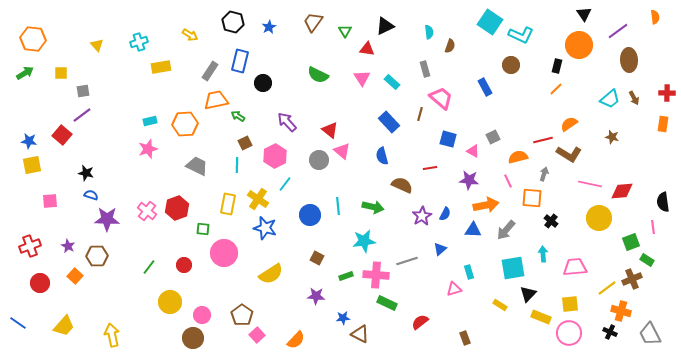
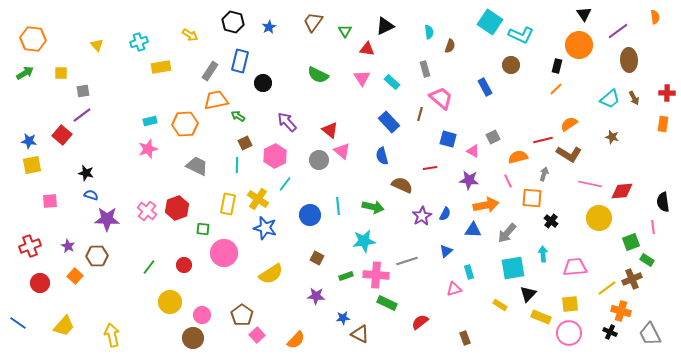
gray arrow at (506, 230): moved 1 px right, 3 px down
blue triangle at (440, 249): moved 6 px right, 2 px down
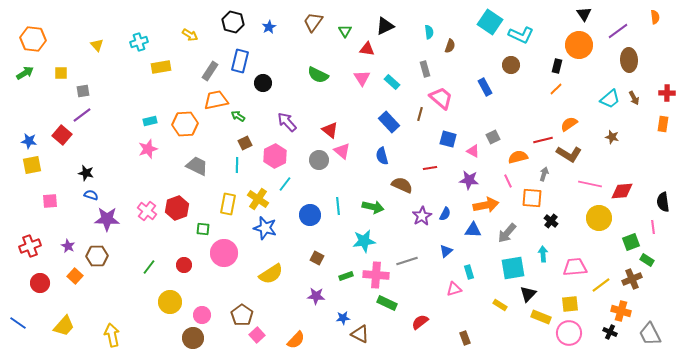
yellow line at (607, 288): moved 6 px left, 3 px up
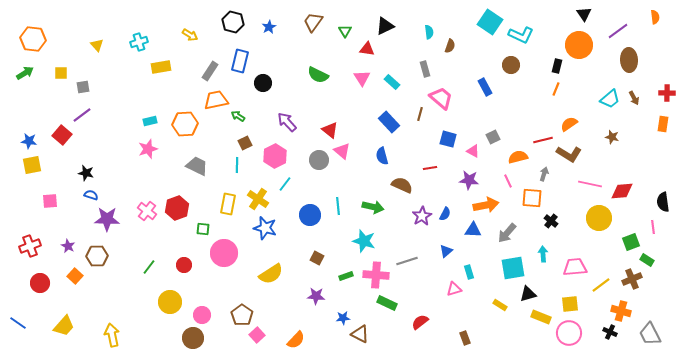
orange line at (556, 89): rotated 24 degrees counterclockwise
gray square at (83, 91): moved 4 px up
cyan star at (364, 241): rotated 25 degrees clockwise
black triangle at (528, 294): rotated 30 degrees clockwise
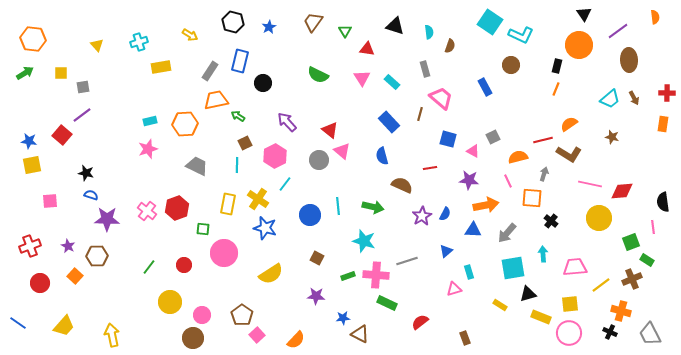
black triangle at (385, 26): moved 10 px right; rotated 42 degrees clockwise
green rectangle at (346, 276): moved 2 px right
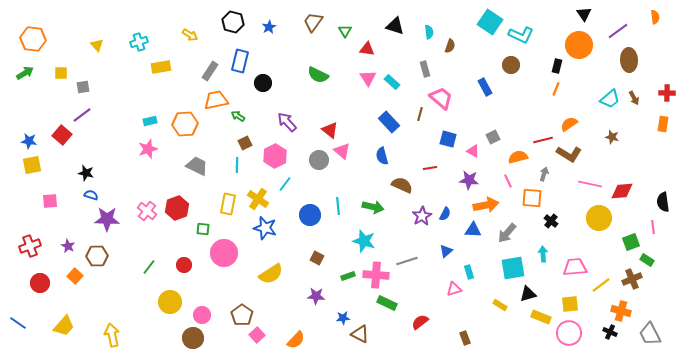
pink triangle at (362, 78): moved 6 px right
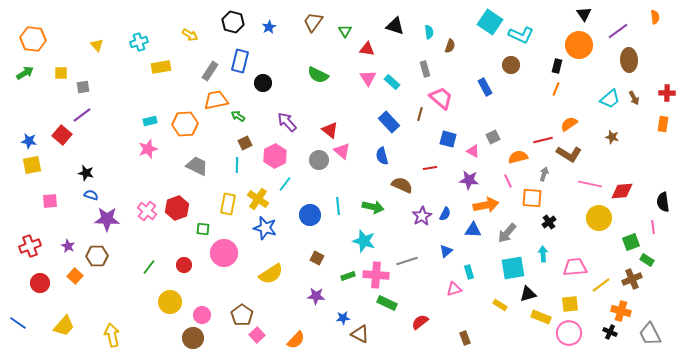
black cross at (551, 221): moved 2 px left, 1 px down; rotated 16 degrees clockwise
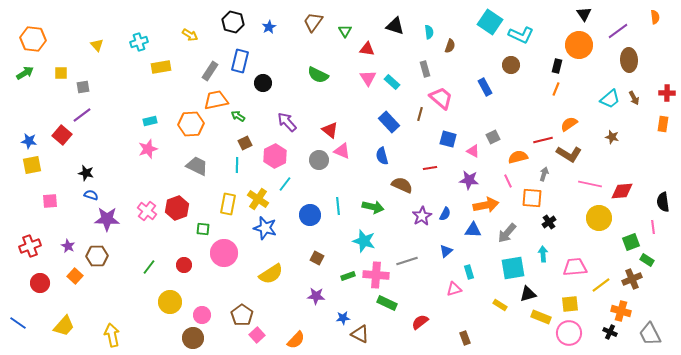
orange hexagon at (185, 124): moved 6 px right
pink triangle at (342, 151): rotated 18 degrees counterclockwise
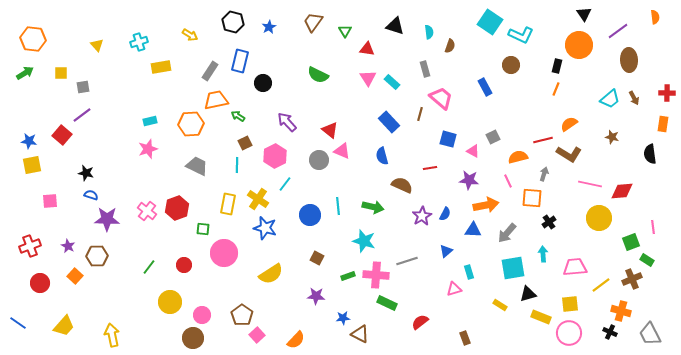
black semicircle at (663, 202): moved 13 px left, 48 px up
